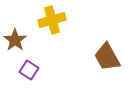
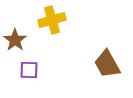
brown trapezoid: moved 7 px down
purple square: rotated 30 degrees counterclockwise
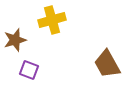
brown star: rotated 20 degrees clockwise
purple square: rotated 18 degrees clockwise
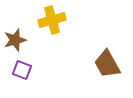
purple square: moved 7 px left
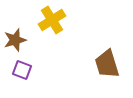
yellow cross: rotated 16 degrees counterclockwise
brown trapezoid: rotated 12 degrees clockwise
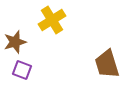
brown star: moved 2 px down
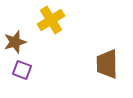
yellow cross: moved 1 px left
brown trapezoid: rotated 16 degrees clockwise
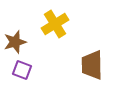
yellow cross: moved 4 px right, 4 px down
brown trapezoid: moved 15 px left, 1 px down
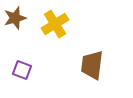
brown star: moved 24 px up
brown trapezoid: rotated 8 degrees clockwise
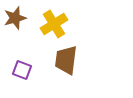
yellow cross: moved 1 px left
brown trapezoid: moved 26 px left, 5 px up
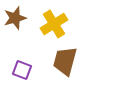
brown trapezoid: moved 1 px left, 1 px down; rotated 8 degrees clockwise
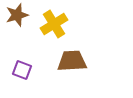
brown star: moved 2 px right, 3 px up
brown trapezoid: moved 7 px right; rotated 72 degrees clockwise
